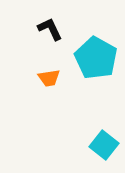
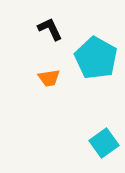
cyan square: moved 2 px up; rotated 16 degrees clockwise
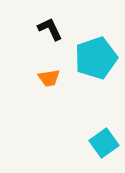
cyan pentagon: rotated 24 degrees clockwise
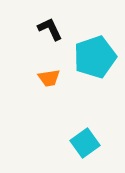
cyan pentagon: moved 1 px left, 1 px up
cyan square: moved 19 px left
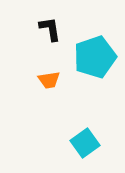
black L-shape: rotated 16 degrees clockwise
orange trapezoid: moved 2 px down
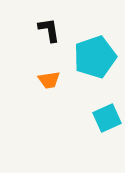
black L-shape: moved 1 px left, 1 px down
cyan square: moved 22 px right, 25 px up; rotated 12 degrees clockwise
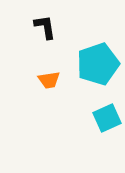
black L-shape: moved 4 px left, 3 px up
cyan pentagon: moved 3 px right, 7 px down
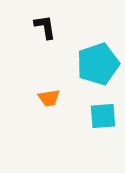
orange trapezoid: moved 18 px down
cyan square: moved 4 px left, 2 px up; rotated 20 degrees clockwise
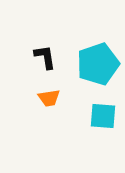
black L-shape: moved 30 px down
cyan square: rotated 8 degrees clockwise
